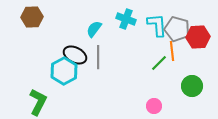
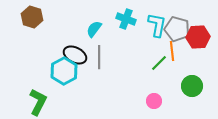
brown hexagon: rotated 20 degrees clockwise
cyan L-shape: rotated 15 degrees clockwise
gray line: moved 1 px right
pink circle: moved 5 px up
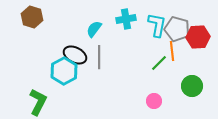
cyan cross: rotated 30 degrees counterclockwise
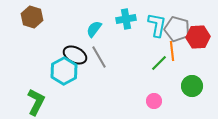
gray line: rotated 30 degrees counterclockwise
green L-shape: moved 2 px left
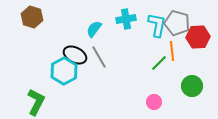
gray pentagon: moved 6 px up
pink circle: moved 1 px down
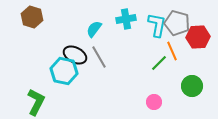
orange line: rotated 18 degrees counterclockwise
cyan hexagon: rotated 20 degrees counterclockwise
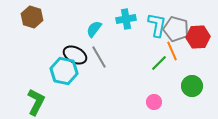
gray pentagon: moved 1 px left, 6 px down
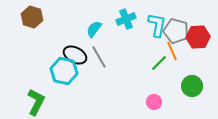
cyan cross: rotated 12 degrees counterclockwise
gray pentagon: moved 2 px down
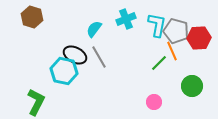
red hexagon: moved 1 px right, 1 px down
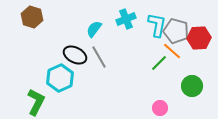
orange line: rotated 24 degrees counterclockwise
cyan hexagon: moved 4 px left, 7 px down; rotated 24 degrees clockwise
pink circle: moved 6 px right, 6 px down
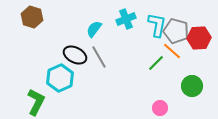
green line: moved 3 px left
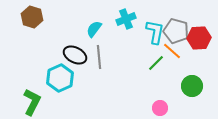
cyan L-shape: moved 2 px left, 7 px down
gray line: rotated 25 degrees clockwise
green L-shape: moved 4 px left
